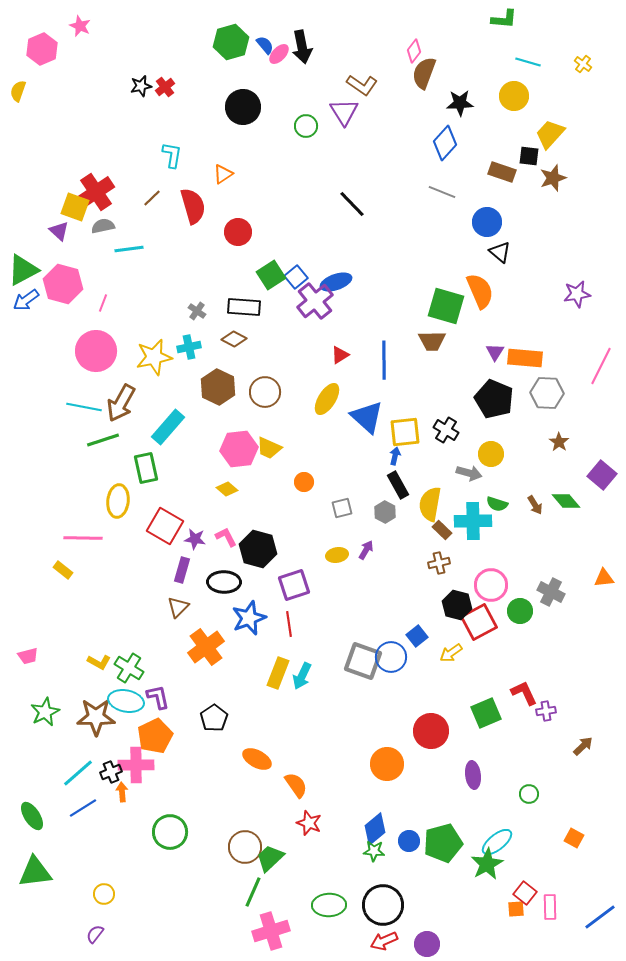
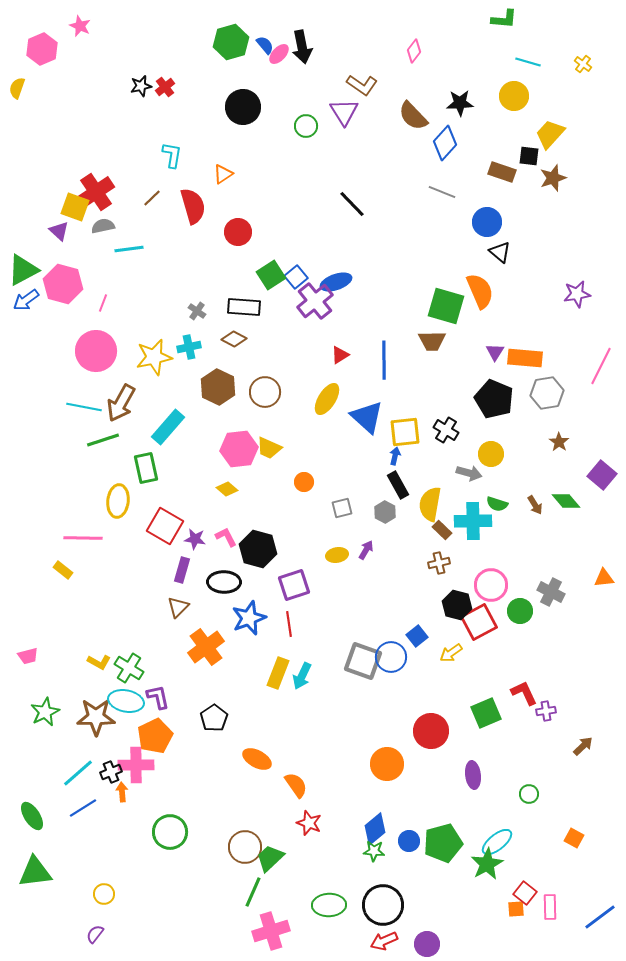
brown semicircle at (424, 73): moved 11 px left, 43 px down; rotated 64 degrees counterclockwise
yellow semicircle at (18, 91): moved 1 px left, 3 px up
gray hexagon at (547, 393): rotated 12 degrees counterclockwise
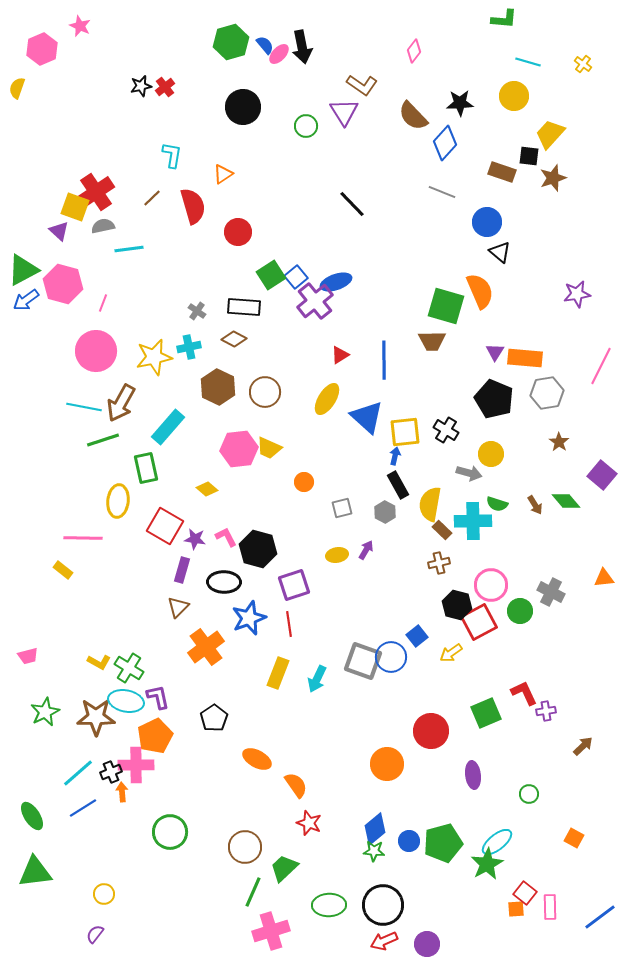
yellow diamond at (227, 489): moved 20 px left
cyan arrow at (302, 676): moved 15 px right, 3 px down
green trapezoid at (270, 858): moved 14 px right, 10 px down
